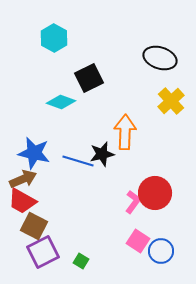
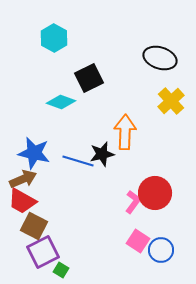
blue circle: moved 1 px up
green square: moved 20 px left, 9 px down
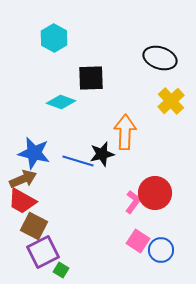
black square: moved 2 px right; rotated 24 degrees clockwise
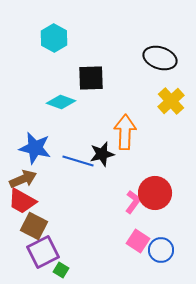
blue star: moved 1 px right, 5 px up
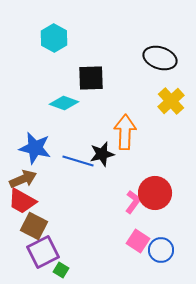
cyan diamond: moved 3 px right, 1 px down
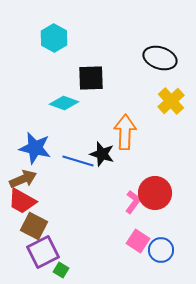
black star: rotated 30 degrees clockwise
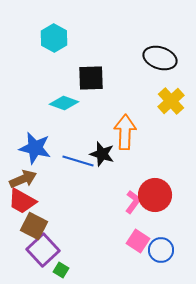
red circle: moved 2 px down
purple square: moved 2 px up; rotated 16 degrees counterclockwise
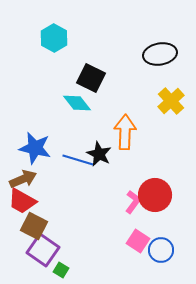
black ellipse: moved 4 px up; rotated 28 degrees counterclockwise
black square: rotated 28 degrees clockwise
cyan diamond: moved 13 px right; rotated 32 degrees clockwise
black star: moved 3 px left; rotated 10 degrees clockwise
blue line: moved 1 px up
purple square: rotated 12 degrees counterclockwise
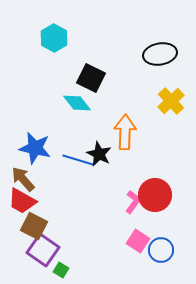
brown arrow: rotated 108 degrees counterclockwise
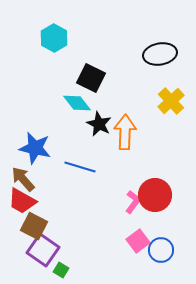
black star: moved 30 px up
blue line: moved 2 px right, 7 px down
pink square: rotated 20 degrees clockwise
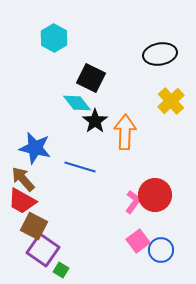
black star: moved 4 px left, 3 px up; rotated 10 degrees clockwise
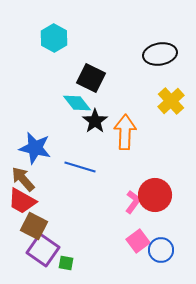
green square: moved 5 px right, 7 px up; rotated 21 degrees counterclockwise
